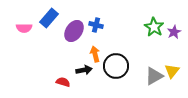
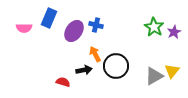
blue rectangle: rotated 18 degrees counterclockwise
orange arrow: rotated 14 degrees counterclockwise
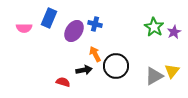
blue cross: moved 1 px left, 1 px up
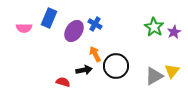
blue cross: rotated 16 degrees clockwise
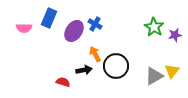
purple star: moved 1 px right, 3 px down; rotated 16 degrees clockwise
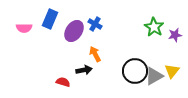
blue rectangle: moved 1 px right, 1 px down
black circle: moved 19 px right, 5 px down
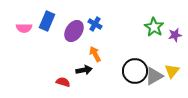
blue rectangle: moved 3 px left, 2 px down
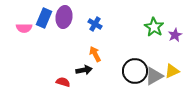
blue rectangle: moved 3 px left, 3 px up
purple ellipse: moved 10 px left, 14 px up; rotated 25 degrees counterclockwise
purple star: rotated 16 degrees counterclockwise
yellow triangle: rotated 28 degrees clockwise
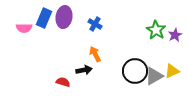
green star: moved 2 px right, 3 px down
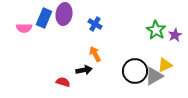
purple ellipse: moved 3 px up
yellow triangle: moved 7 px left, 6 px up
